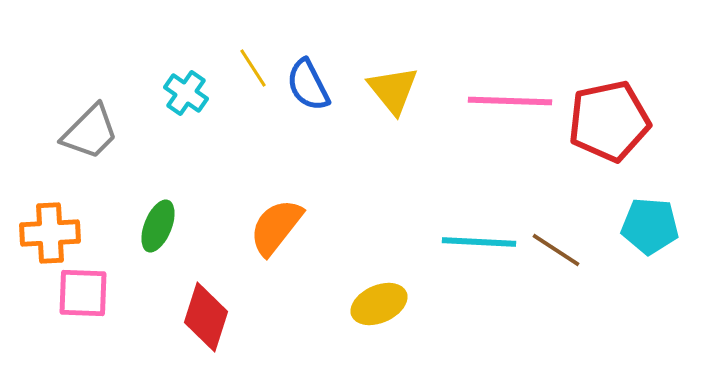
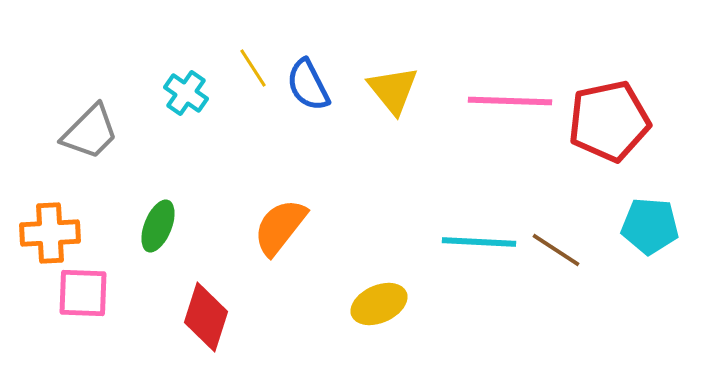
orange semicircle: moved 4 px right
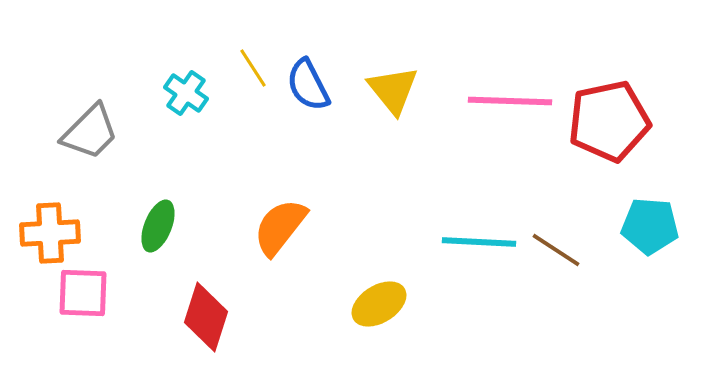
yellow ellipse: rotated 8 degrees counterclockwise
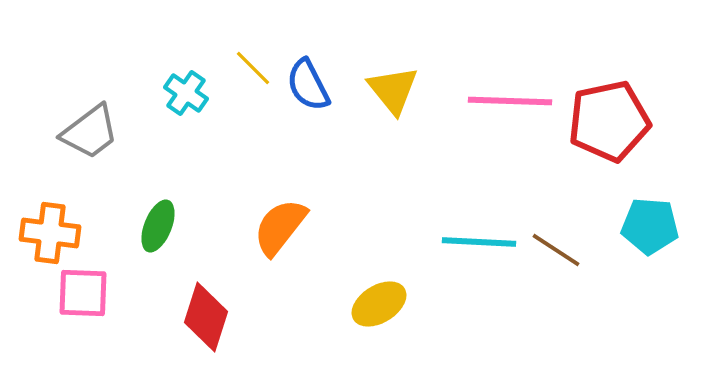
yellow line: rotated 12 degrees counterclockwise
gray trapezoid: rotated 8 degrees clockwise
orange cross: rotated 10 degrees clockwise
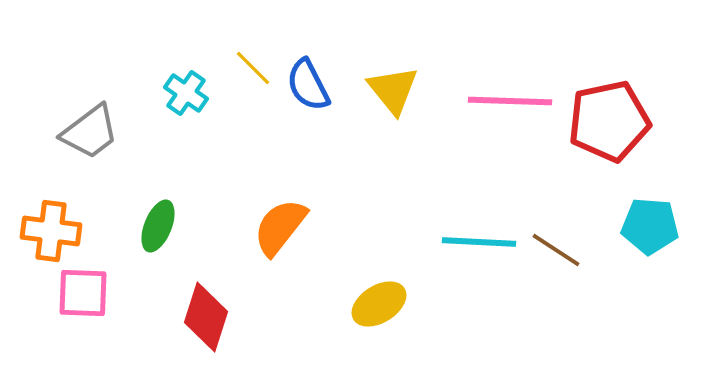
orange cross: moved 1 px right, 2 px up
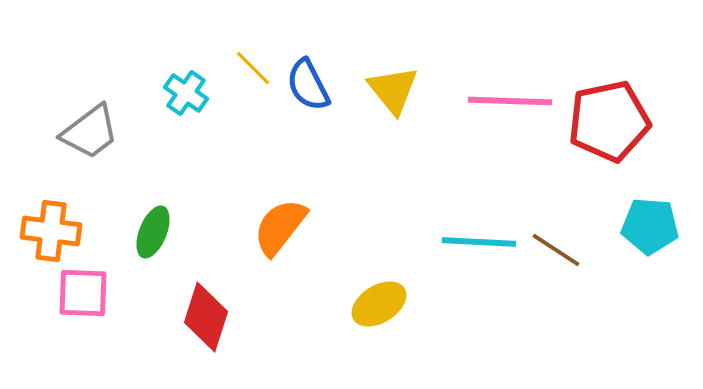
green ellipse: moved 5 px left, 6 px down
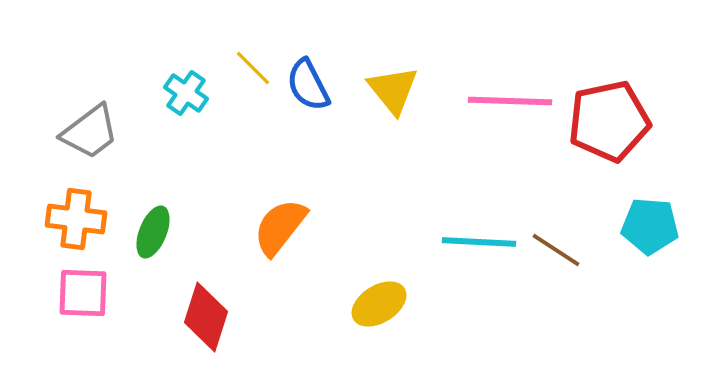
orange cross: moved 25 px right, 12 px up
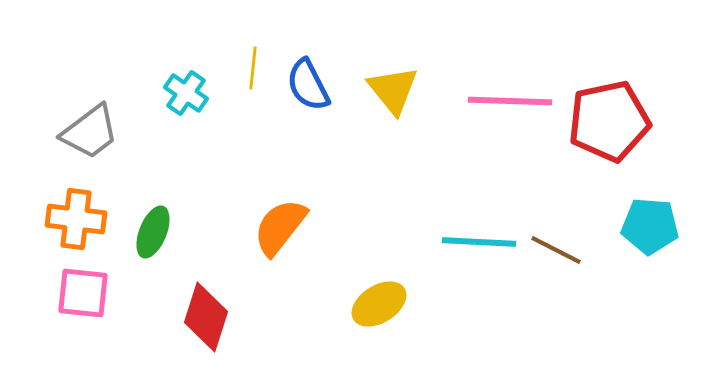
yellow line: rotated 51 degrees clockwise
brown line: rotated 6 degrees counterclockwise
pink square: rotated 4 degrees clockwise
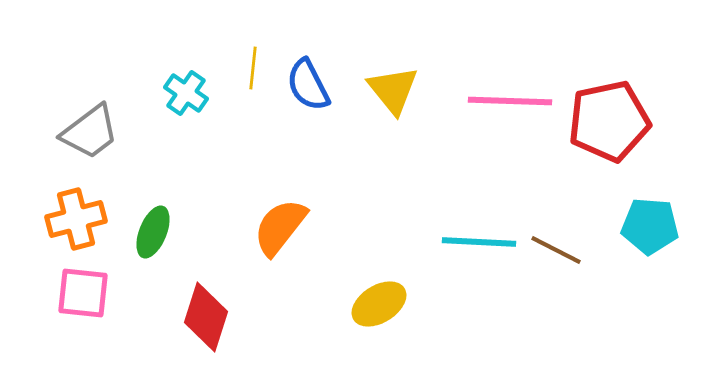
orange cross: rotated 22 degrees counterclockwise
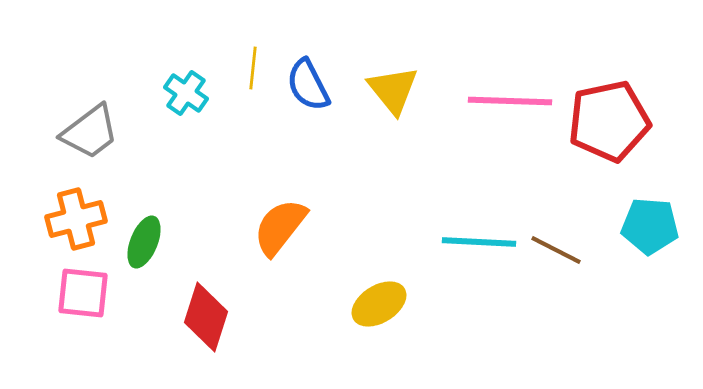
green ellipse: moved 9 px left, 10 px down
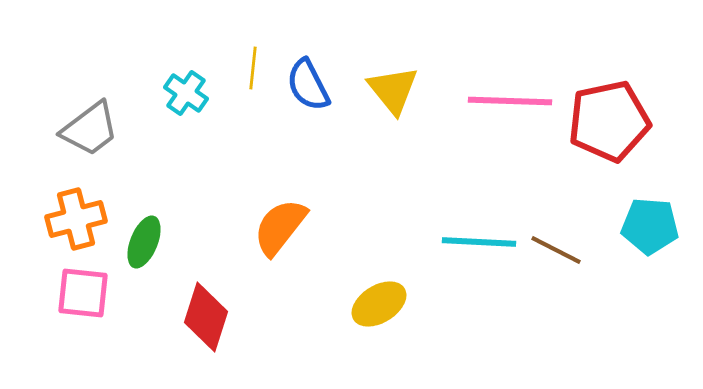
gray trapezoid: moved 3 px up
